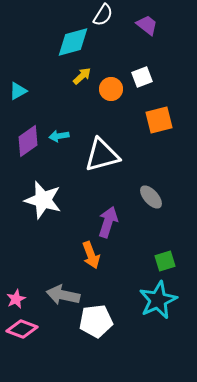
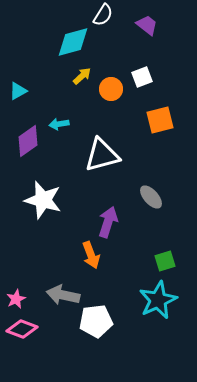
orange square: moved 1 px right
cyan arrow: moved 12 px up
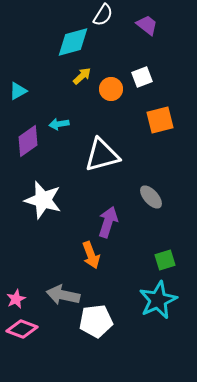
green square: moved 1 px up
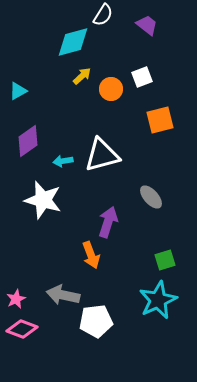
cyan arrow: moved 4 px right, 37 px down
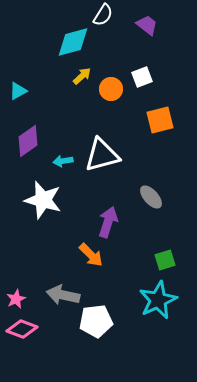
orange arrow: rotated 24 degrees counterclockwise
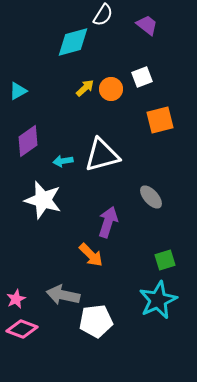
yellow arrow: moved 3 px right, 12 px down
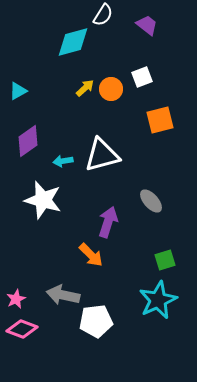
gray ellipse: moved 4 px down
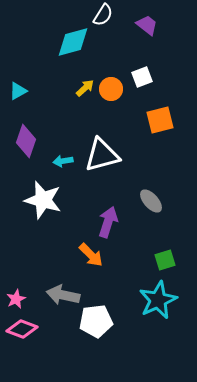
purple diamond: moved 2 px left; rotated 36 degrees counterclockwise
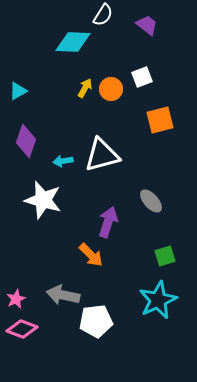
cyan diamond: rotated 18 degrees clockwise
yellow arrow: rotated 18 degrees counterclockwise
green square: moved 4 px up
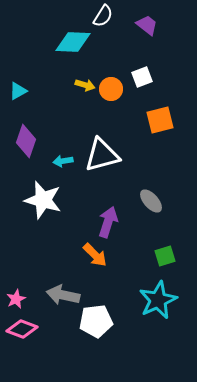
white semicircle: moved 1 px down
yellow arrow: moved 3 px up; rotated 78 degrees clockwise
orange arrow: moved 4 px right
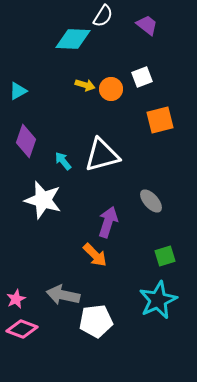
cyan diamond: moved 3 px up
cyan arrow: rotated 60 degrees clockwise
